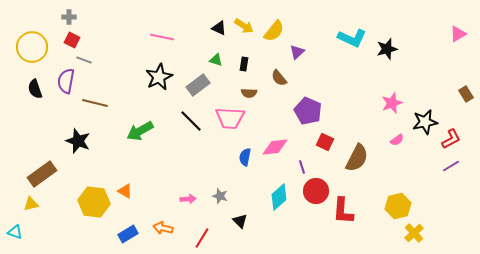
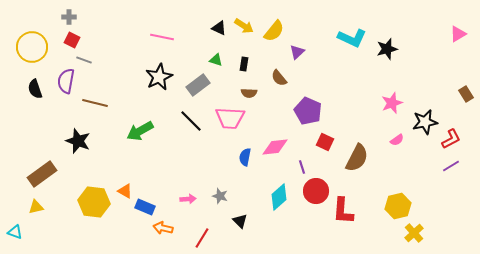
yellow triangle at (31, 204): moved 5 px right, 3 px down
blue rectangle at (128, 234): moved 17 px right, 27 px up; rotated 54 degrees clockwise
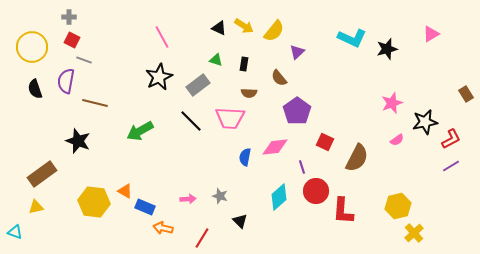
pink triangle at (458, 34): moved 27 px left
pink line at (162, 37): rotated 50 degrees clockwise
purple pentagon at (308, 111): moved 11 px left; rotated 12 degrees clockwise
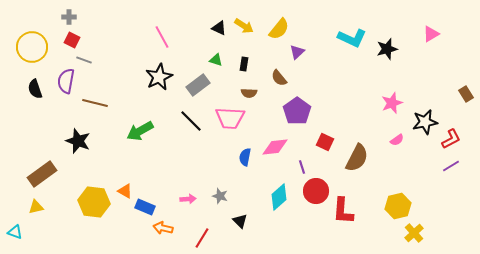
yellow semicircle at (274, 31): moved 5 px right, 2 px up
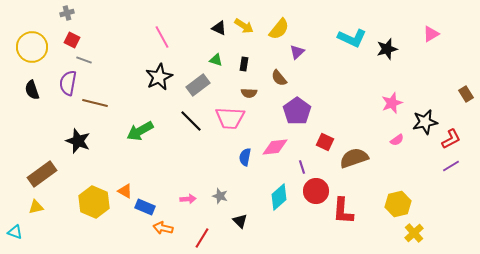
gray cross at (69, 17): moved 2 px left, 4 px up; rotated 16 degrees counterclockwise
purple semicircle at (66, 81): moved 2 px right, 2 px down
black semicircle at (35, 89): moved 3 px left, 1 px down
brown semicircle at (357, 158): moved 3 px left; rotated 136 degrees counterclockwise
yellow hexagon at (94, 202): rotated 16 degrees clockwise
yellow hexagon at (398, 206): moved 2 px up
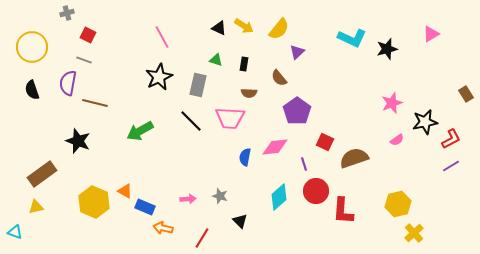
red square at (72, 40): moved 16 px right, 5 px up
gray rectangle at (198, 85): rotated 40 degrees counterclockwise
purple line at (302, 167): moved 2 px right, 3 px up
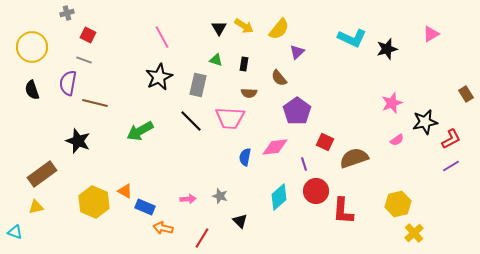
black triangle at (219, 28): rotated 35 degrees clockwise
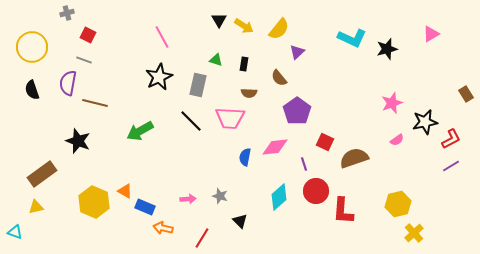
black triangle at (219, 28): moved 8 px up
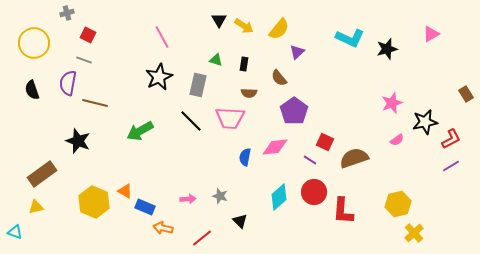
cyan L-shape at (352, 38): moved 2 px left
yellow circle at (32, 47): moved 2 px right, 4 px up
purple pentagon at (297, 111): moved 3 px left
purple line at (304, 164): moved 6 px right, 4 px up; rotated 40 degrees counterclockwise
red circle at (316, 191): moved 2 px left, 1 px down
red line at (202, 238): rotated 20 degrees clockwise
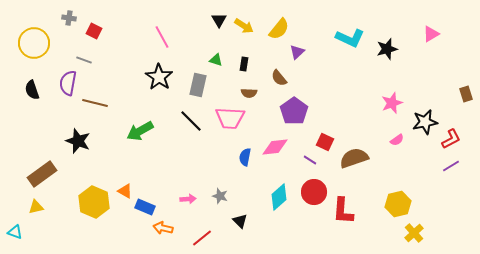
gray cross at (67, 13): moved 2 px right, 5 px down; rotated 24 degrees clockwise
red square at (88, 35): moved 6 px right, 4 px up
black star at (159, 77): rotated 12 degrees counterclockwise
brown rectangle at (466, 94): rotated 14 degrees clockwise
